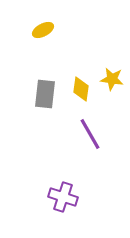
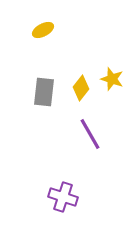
yellow star: rotated 10 degrees clockwise
yellow diamond: moved 1 px up; rotated 30 degrees clockwise
gray rectangle: moved 1 px left, 2 px up
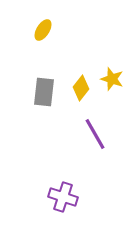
yellow ellipse: rotated 30 degrees counterclockwise
purple line: moved 5 px right
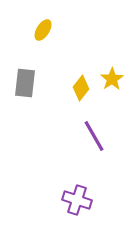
yellow star: rotated 20 degrees clockwise
gray rectangle: moved 19 px left, 9 px up
purple line: moved 1 px left, 2 px down
purple cross: moved 14 px right, 3 px down
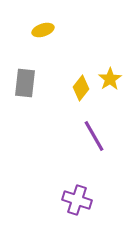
yellow ellipse: rotated 40 degrees clockwise
yellow star: moved 2 px left
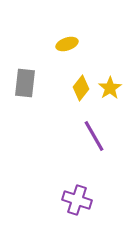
yellow ellipse: moved 24 px right, 14 px down
yellow star: moved 9 px down
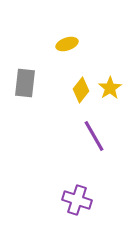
yellow diamond: moved 2 px down
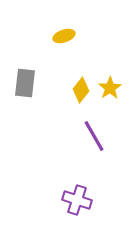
yellow ellipse: moved 3 px left, 8 px up
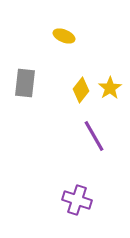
yellow ellipse: rotated 40 degrees clockwise
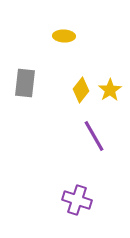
yellow ellipse: rotated 20 degrees counterclockwise
yellow star: moved 2 px down
